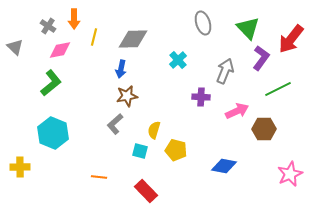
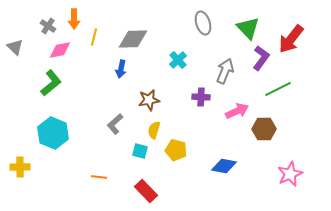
brown star: moved 22 px right, 4 px down
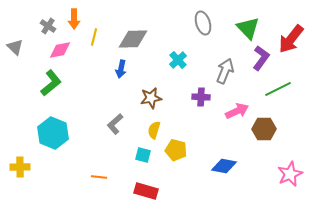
brown star: moved 2 px right, 2 px up
cyan square: moved 3 px right, 4 px down
red rectangle: rotated 30 degrees counterclockwise
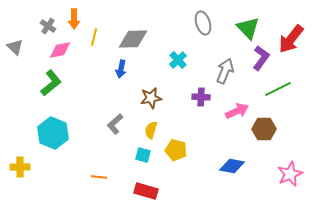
yellow semicircle: moved 3 px left
blue diamond: moved 8 px right
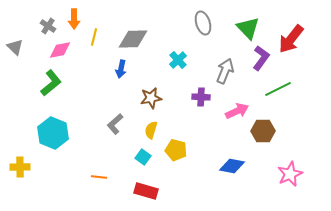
brown hexagon: moved 1 px left, 2 px down
cyan square: moved 2 px down; rotated 21 degrees clockwise
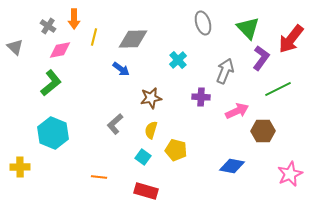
blue arrow: rotated 66 degrees counterclockwise
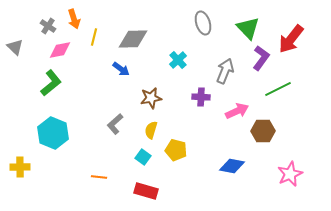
orange arrow: rotated 18 degrees counterclockwise
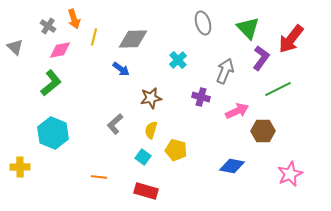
purple cross: rotated 12 degrees clockwise
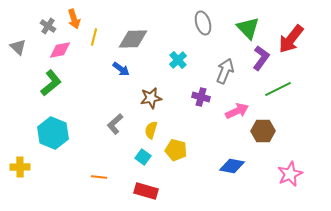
gray triangle: moved 3 px right
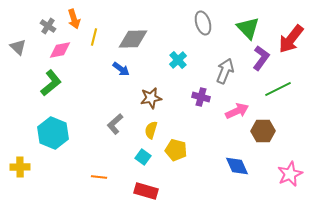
blue diamond: moved 5 px right; rotated 55 degrees clockwise
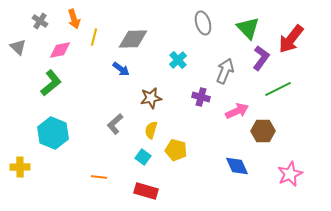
gray cross: moved 8 px left, 5 px up
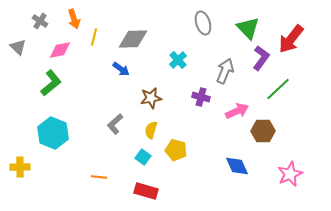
green line: rotated 16 degrees counterclockwise
